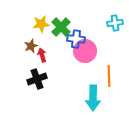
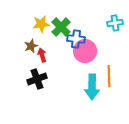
cyan arrow: moved 1 px left, 11 px up
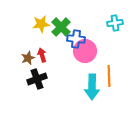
brown star: moved 3 px left, 12 px down
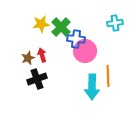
orange line: moved 1 px left
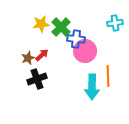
red arrow: rotated 64 degrees clockwise
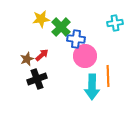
yellow star: moved 5 px up
pink circle: moved 5 px down
brown star: moved 1 px left, 1 px down
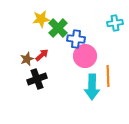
green cross: moved 3 px left, 1 px down
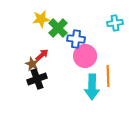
brown star: moved 5 px right, 5 px down; rotated 24 degrees counterclockwise
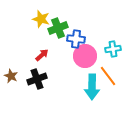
yellow star: rotated 24 degrees clockwise
cyan cross: moved 2 px left, 26 px down
green cross: rotated 24 degrees clockwise
brown star: moved 21 px left, 12 px down
orange line: rotated 35 degrees counterclockwise
